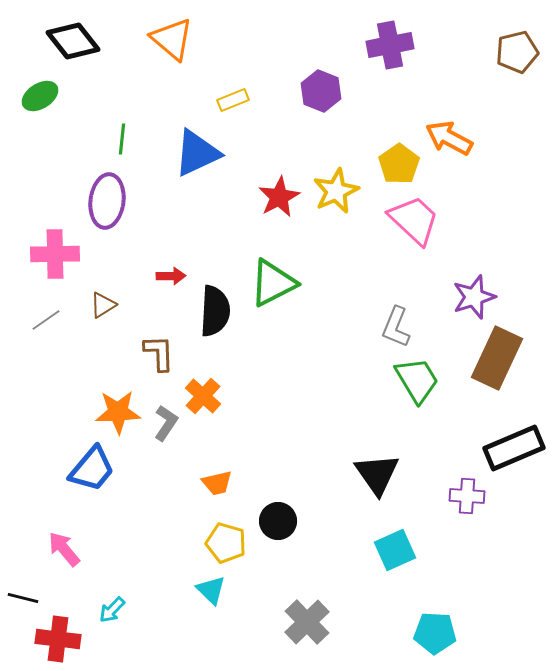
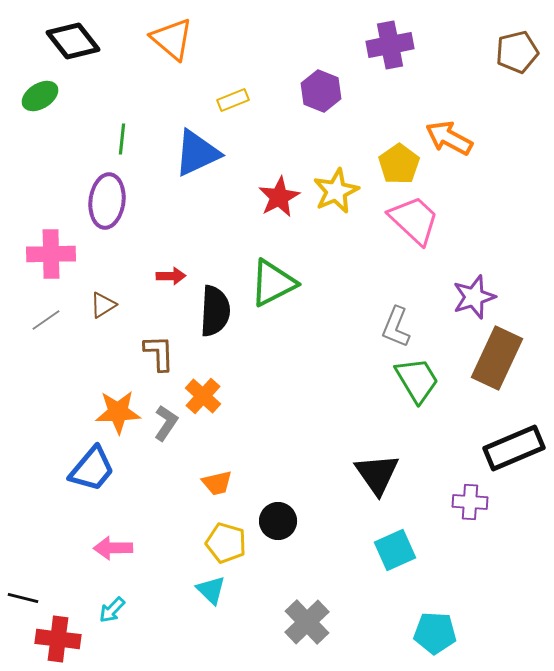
pink cross at (55, 254): moved 4 px left
purple cross at (467, 496): moved 3 px right, 6 px down
pink arrow at (64, 549): moved 49 px right, 1 px up; rotated 51 degrees counterclockwise
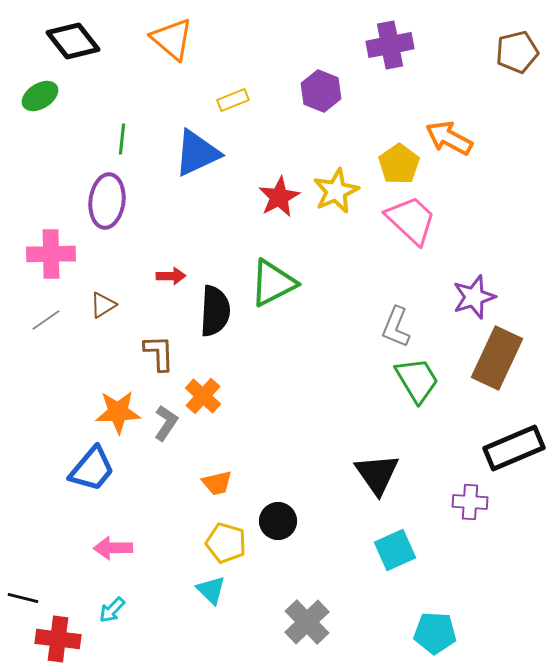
pink trapezoid at (414, 220): moved 3 px left
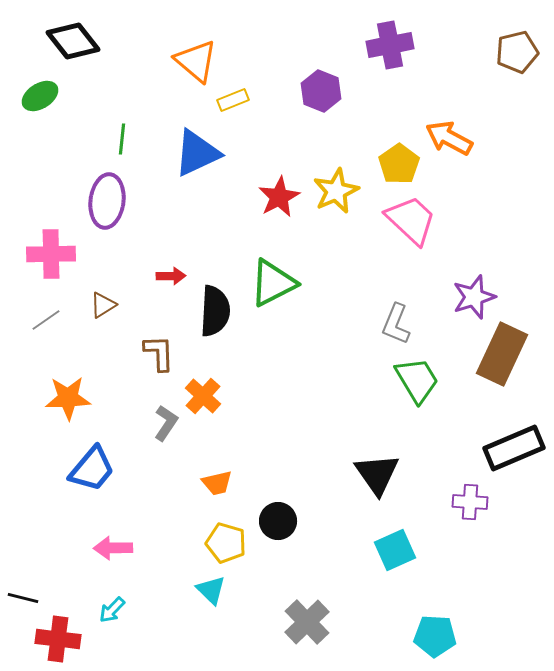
orange triangle at (172, 39): moved 24 px right, 22 px down
gray L-shape at (396, 327): moved 3 px up
brown rectangle at (497, 358): moved 5 px right, 4 px up
orange star at (118, 412): moved 50 px left, 14 px up
cyan pentagon at (435, 633): moved 3 px down
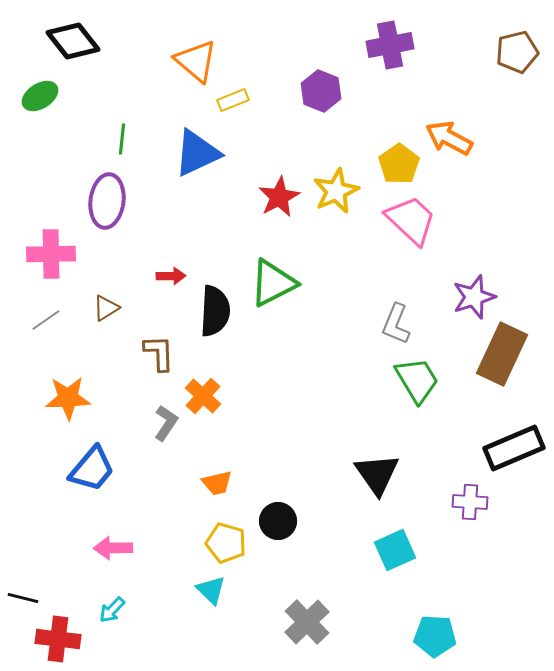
brown triangle at (103, 305): moved 3 px right, 3 px down
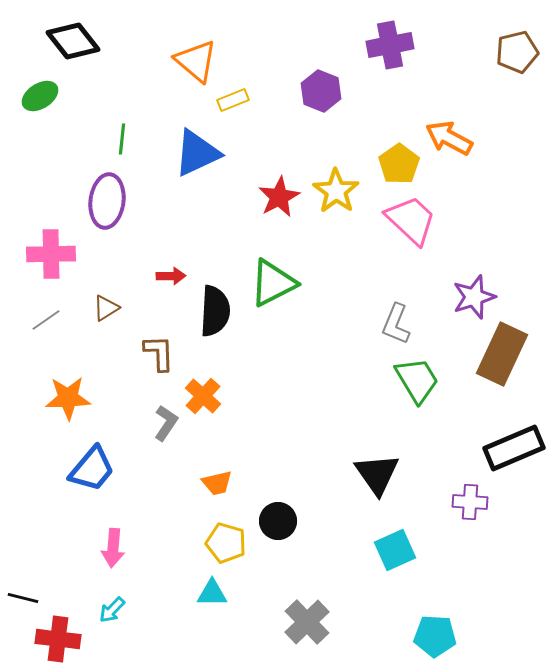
yellow star at (336, 191): rotated 12 degrees counterclockwise
pink arrow at (113, 548): rotated 84 degrees counterclockwise
cyan triangle at (211, 590): moved 1 px right, 3 px down; rotated 44 degrees counterclockwise
